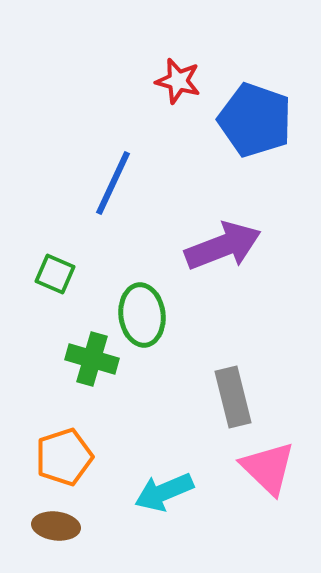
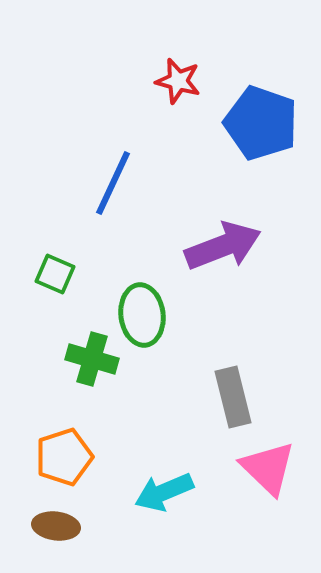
blue pentagon: moved 6 px right, 3 px down
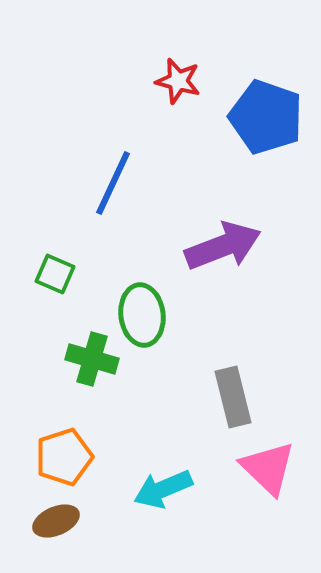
blue pentagon: moved 5 px right, 6 px up
cyan arrow: moved 1 px left, 3 px up
brown ellipse: moved 5 px up; rotated 30 degrees counterclockwise
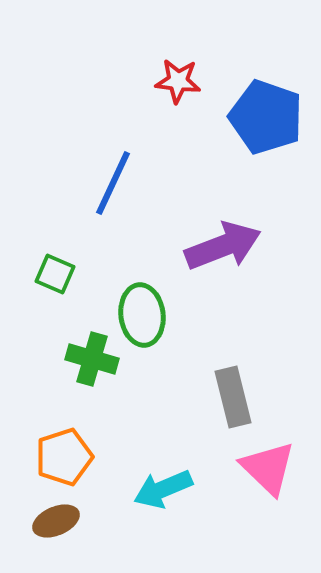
red star: rotated 9 degrees counterclockwise
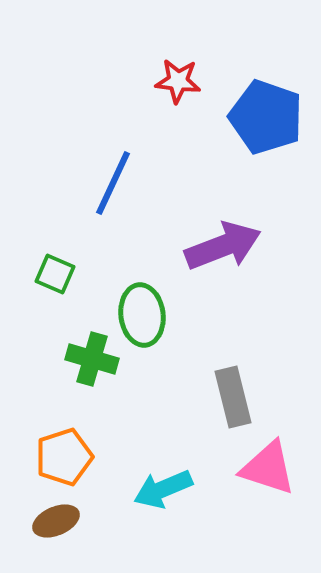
pink triangle: rotated 26 degrees counterclockwise
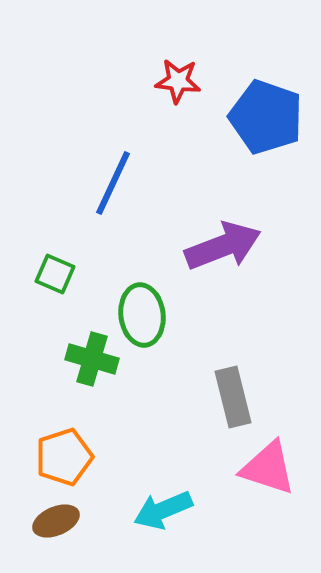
cyan arrow: moved 21 px down
